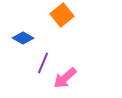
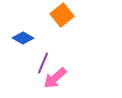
pink arrow: moved 10 px left
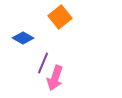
orange square: moved 2 px left, 2 px down
pink arrow: rotated 30 degrees counterclockwise
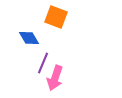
orange square: moved 4 px left; rotated 30 degrees counterclockwise
blue diamond: moved 6 px right; rotated 30 degrees clockwise
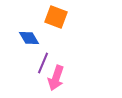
pink arrow: moved 1 px right
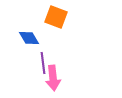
purple line: rotated 30 degrees counterclockwise
pink arrow: moved 3 px left; rotated 25 degrees counterclockwise
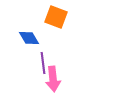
pink arrow: moved 1 px down
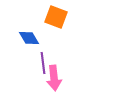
pink arrow: moved 1 px right, 1 px up
